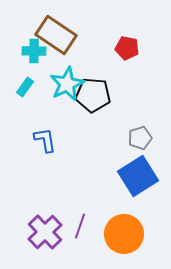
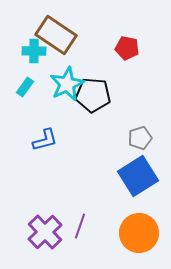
blue L-shape: rotated 84 degrees clockwise
orange circle: moved 15 px right, 1 px up
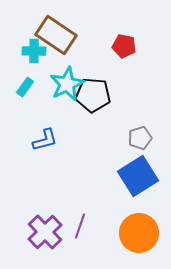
red pentagon: moved 3 px left, 2 px up
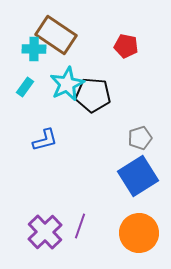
red pentagon: moved 2 px right
cyan cross: moved 2 px up
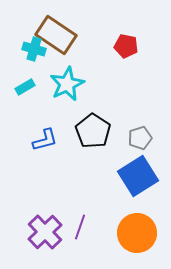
cyan cross: rotated 15 degrees clockwise
cyan rectangle: rotated 24 degrees clockwise
black pentagon: moved 36 px down; rotated 28 degrees clockwise
purple line: moved 1 px down
orange circle: moved 2 px left
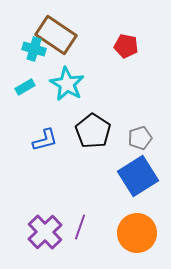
cyan star: rotated 16 degrees counterclockwise
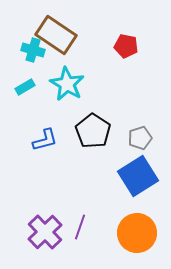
cyan cross: moved 1 px left, 1 px down
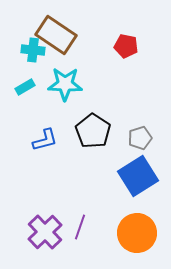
cyan cross: rotated 10 degrees counterclockwise
cyan star: moved 2 px left; rotated 28 degrees counterclockwise
